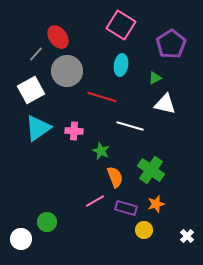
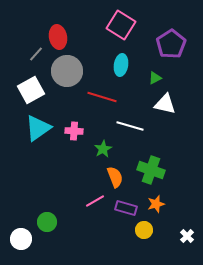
red ellipse: rotated 25 degrees clockwise
green star: moved 2 px right, 2 px up; rotated 18 degrees clockwise
green cross: rotated 16 degrees counterclockwise
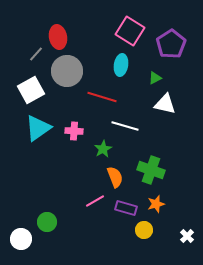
pink square: moved 9 px right, 6 px down
white line: moved 5 px left
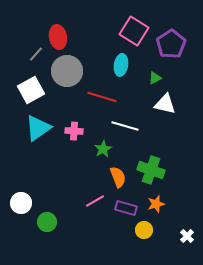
pink square: moved 4 px right
orange semicircle: moved 3 px right
white circle: moved 36 px up
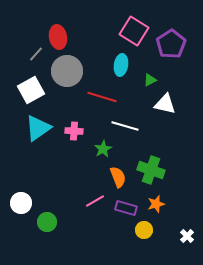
green triangle: moved 5 px left, 2 px down
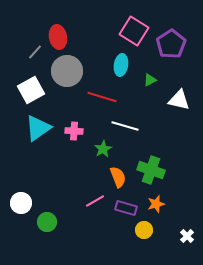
gray line: moved 1 px left, 2 px up
white triangle: moved 14 px right, 4 px up
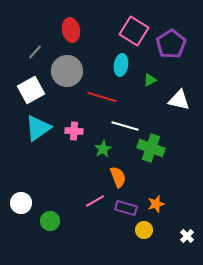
red ellipse: moved 13 px right, 7 px up
green cross: moved 22 px up
green circle: moved 3 px right, 1 px up
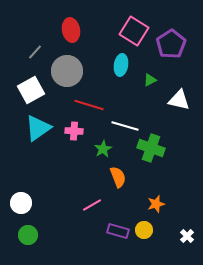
red line: moved 13 px left, 8 px down
pink line: moved 3 px left, 4 px down
purple rectangle: moved 8 px left, 23 px down
green circle: moved 22 px left, 14 px down
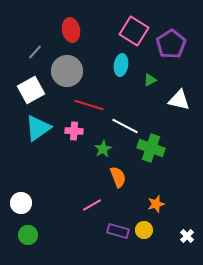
white line: rotated 12 degrees clockwise
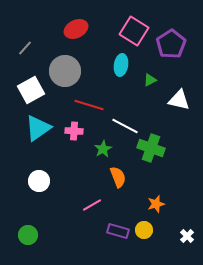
red ellipse: moved 5 px right, 1 px up; rotated 75 degrees clockwise
gray line: moved 10 px left, 4 px up
gray circle: moved 2 px left
white circle: moved 18 px right, 22 px up
